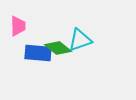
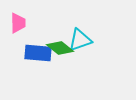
pink trapezoid: moved 3 px up
green diamond: moved 2 px right
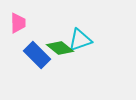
blue rectangle: moved 1 px left, 2 px down; rotated 40 degrees clockwise
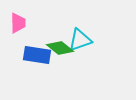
blue rectangle: rotated 36 degrees counterclockwise
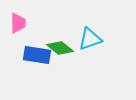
cyan triangle: moved 10 px right, 1 px up
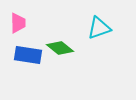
cyan triangle: moved 9 px right, 11 px up
blue rectangle: moved 9 px left
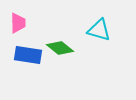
cyan triangle: moved 2 px down; rotated 35 degrees clockwise
